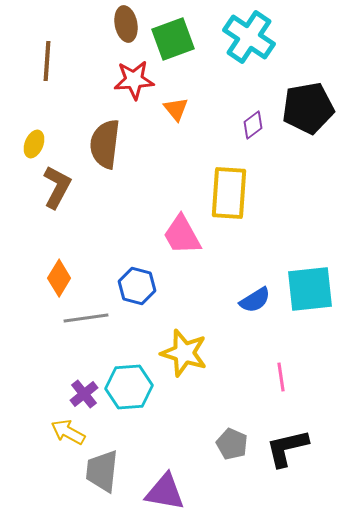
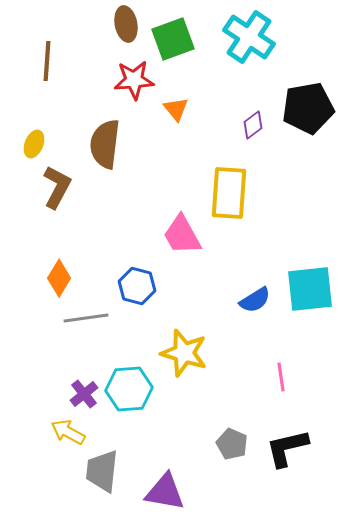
cyan hexagon: moved 2 px down
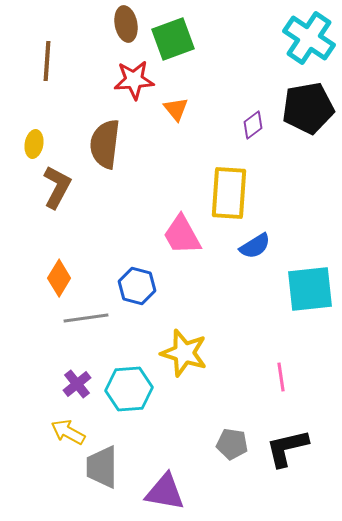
cyan cross: moved 60 px right, 1 px down
yellow ellipse: rotated 12 degrees counterclockwise
blue semicircle: moved 54 px up
purple cross: moved 7 px left, 10 px up
gray pentagon: rotated 16 degrees counterclockwise
gray trapezoid: moved 4 px up; rotated 6 degrees counterclockwise
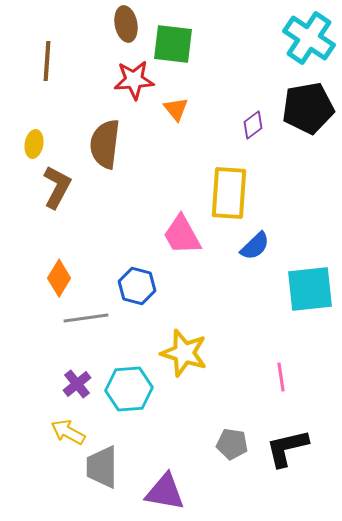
green square: moved 5 px down; rotated 27 degrees clockwise
blue semicircle: rotated 12 degrees counterclockwise
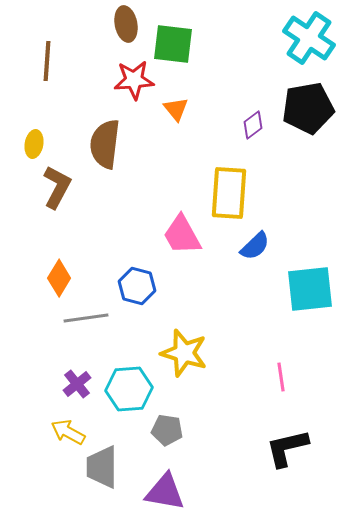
gray pentagon: moved 65 px left, 14 px up
